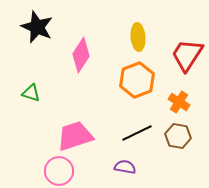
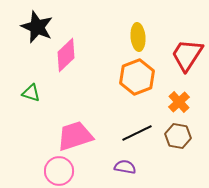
pink diamond: moved 15 px left; rotated 12 degrees clockwise
orange hexagon: moved 3 px up
orange cross: rotated 15 degrees clockwise
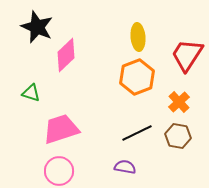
pink trapezoid: moved 14 px left, 7 px up
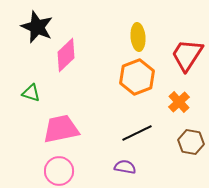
pink trapezoid: rotated 6 degrees clockwise
brown hexagon: moved 13 px right, 6 px down
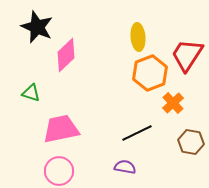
orange hexagon: moved 13 px right, 4 px up
orange cross: moved 6 px left, 1 px down
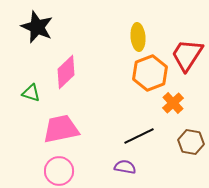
pink diamond: moved 17 px down
black line: moved 2 px right, 3 px down
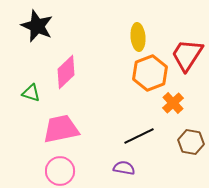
black star: moved 1 px up
purple semicircle: moved 1 px left, 1 px down
pink circle: moved 1 px right
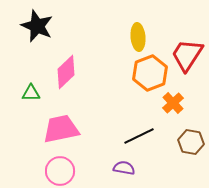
green triangle: rotated 18 degrees counterclockwise
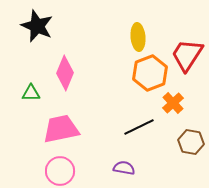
pink diamond: moved 1 px left, 1 px down; rotated 24 degrees counterclockwise
black line: moved 9 px up
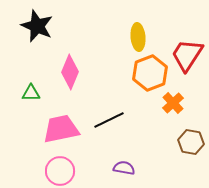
pink diamond: moved 5 px right, 1 px up
black line: moved 30 px left, 7 px up
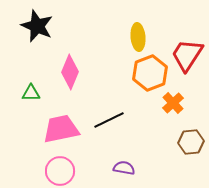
brown hexagon: rotated 15 degrees counterclockwise
